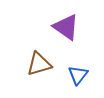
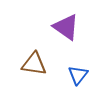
brown triangle: moved 5 px left; rotated 24 degrees clockwise
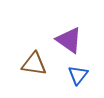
purple triangle: moved 3 px right, 13 px down
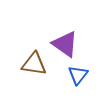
purple triangle: moved 4 px left, 4 px down
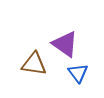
blue triangle: moved 2 px up; rotated 15 degrees counterclockwise
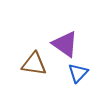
blue triangle: rotated 20 degrees clockwise
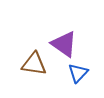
purple triangle: moved 1 px left
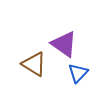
brown triangle: rotated 24 degrees clockwise
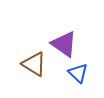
blue triangle: rotated 30 degrees counterclockwise
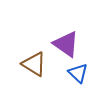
purple triangle: moved 2 px right
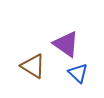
brown triangle: moved 1 px left, 2 px down
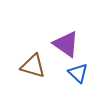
brown triangle: rotated 16 degrees counterclockwise
